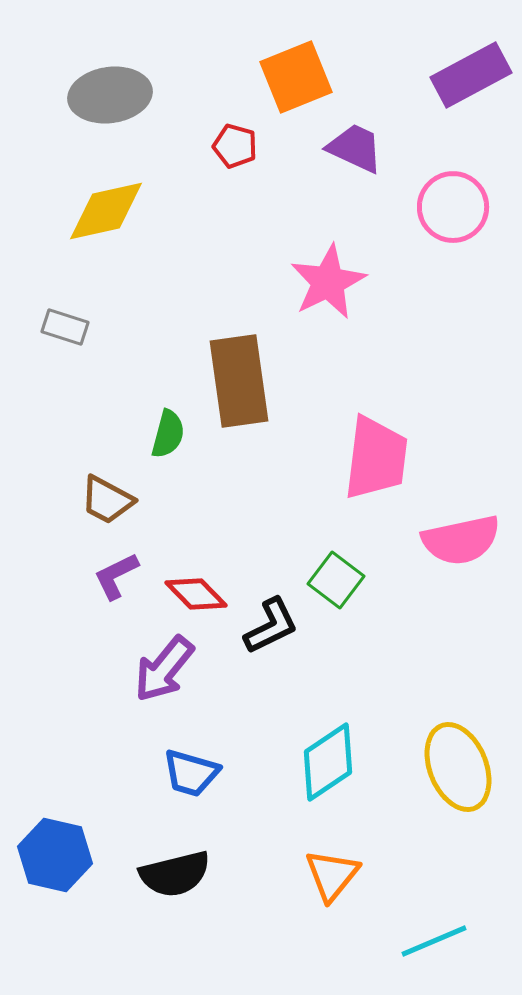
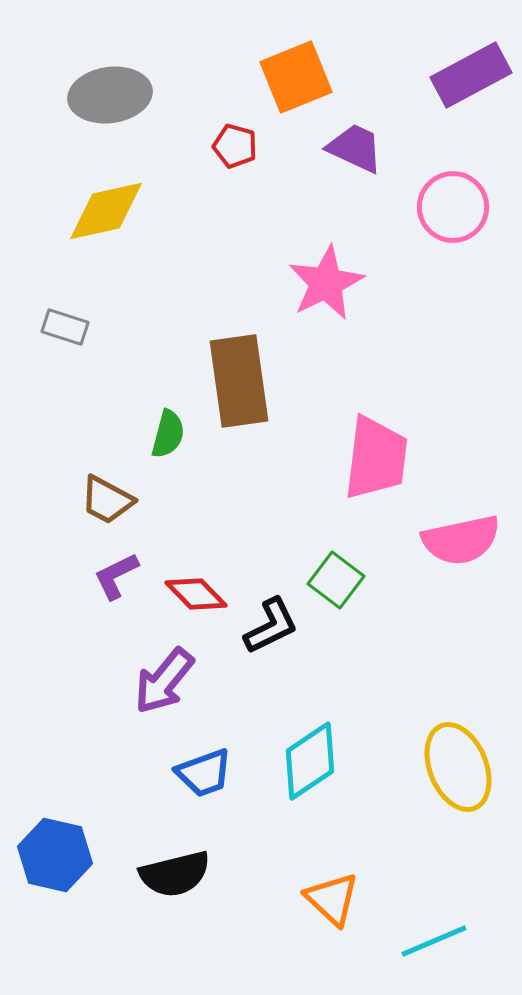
pink star: moved 2 px left, 1 px down
purple arrow: moved 12 px down
cyan diamond: moved 18 px left, 1 px up
blue trapezoid: moved 13 px right; rotated 36 degrees counterclockwise
orange triangle: moved 24 px down; rotated 26 degrees counterclockwise
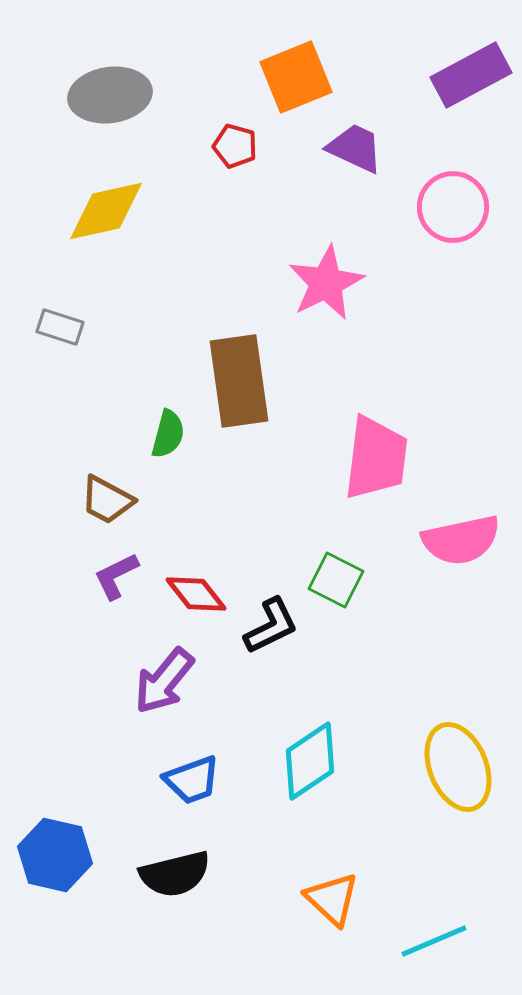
gray rectangle: moved 5 px left
green square: rotated 10 degrees counterclockwise
red diamond: rotated 6 degrees clockwise
blue trapezoid: moved 12 px left, 7 px down
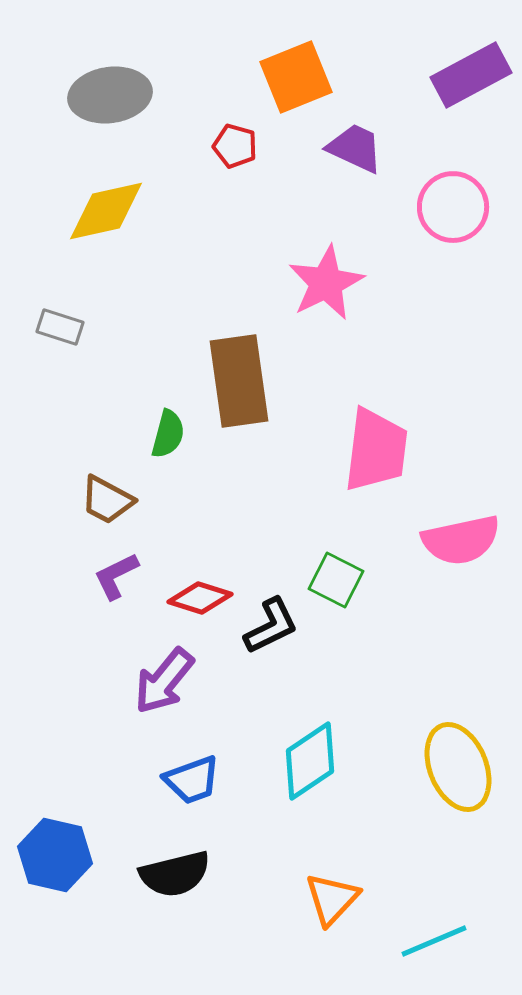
pink trapezoid: moved 8 px up
red diamond: moved 4 px right, 4 px down; rotated 34 degrees counterclockwise
orange triangle: rotated 30 degrees clockwise
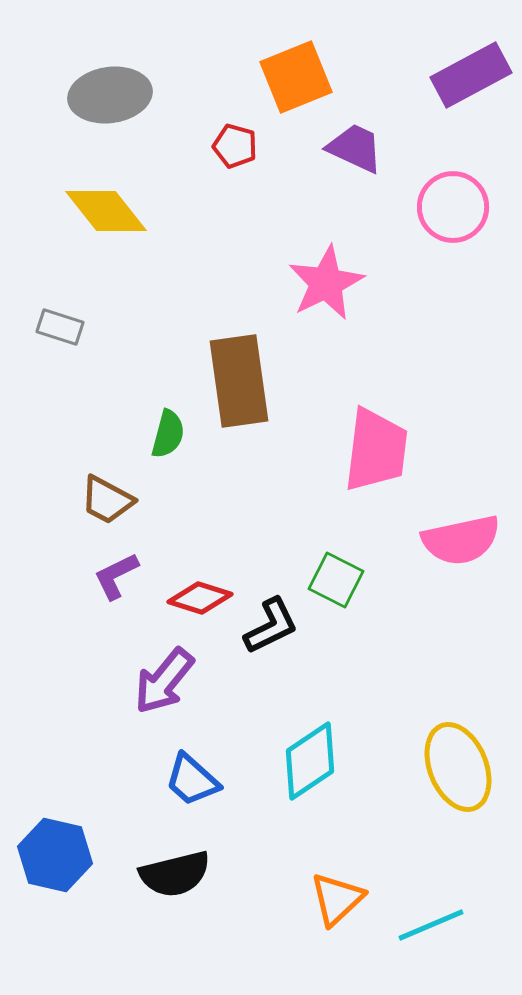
yellow diamond: rotated 64 degrees clockwise
blue trapezoid: rotated 62 degrees clockwise
orange triangle: moved 5 px right; rotated 4 degrees clockwise
cyan line: moved 3 px left, 16 px up
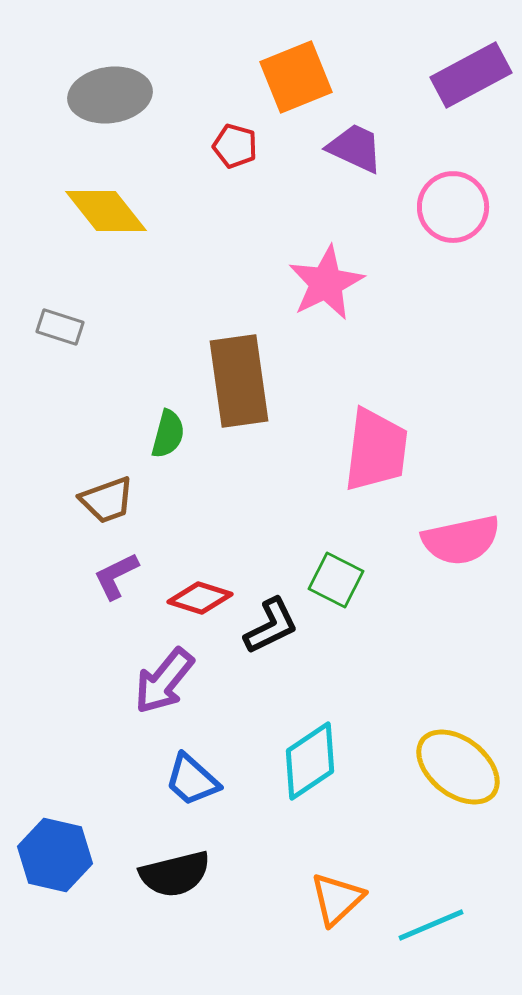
brown trapezoid: rotated 48 degrees counterclockwise
yellow ellipse: rotated 30 degrees counterclockwise
